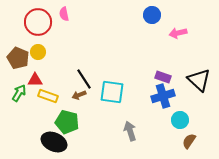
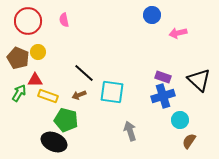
pink semicircle: moved 6 px down
red circle: moved 10 px left, 1 px up
black line: moved 6 px up; rotated 15 degrees counterclockwise
green pentagon: moved 1 px left, 2 px up
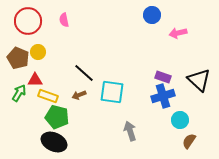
green pentagon: moved 9 px left, 3 px up
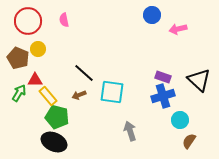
pink arrow: moved 4 px up
yellow circle: moved 3 px up
yellow rectangle: rotated 30 degrees clockwise
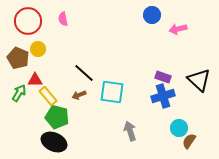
pink semicircle: moved 1 px left, 1 px up
cyan circle: moved 1 px left, 8 px down
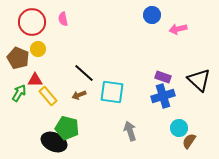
red circle: moved 4 px right, 1 px down
green pentagon: moved 10 px right, 11 px down
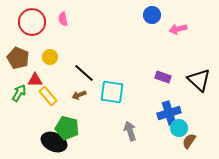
yellow circle: moved 12 px right, 8 px down
blue cross: moved 6 px right, 17 px down
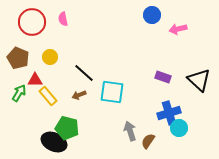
brown semicircle: moved 41 px left
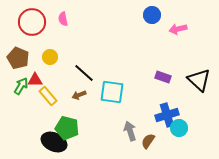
green arrow: moved 2 px right, 7 px up
blue cross: moved 2 px left, 2 px down
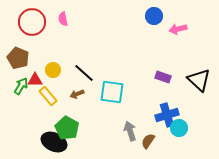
blue circle: moved 2 px right, 1 px down
yellow circle: moved 3 px right, 13 px down
brown arrow: moved 2 px left, 1 px up
green pentagon: rotated 15 degrees clockwise
